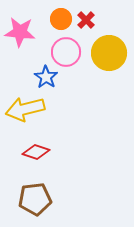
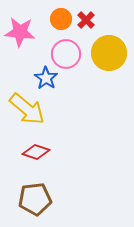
pink circle: moved 2 px down
blue star: moved 1 px down
yellow arrow: moved 2 px right; rotated 126 degrees counterclockwise
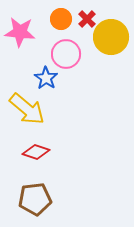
red cross: moved 1 px right, 1 px up
yellow circle: moved 2 px right, 16 px up
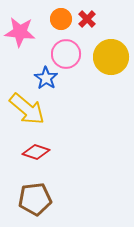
yellow circle: moved 20 px down
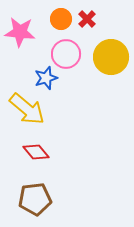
blue star: rotated 20 degrees clockwise
red diamond: rotated 32 degrees clockwise
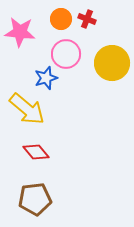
red cross: rotated 24 degrees counterclockwise
yellow circle: moved 1 px right, 6 px down
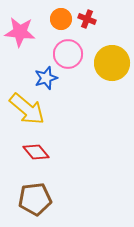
pink circle: moved 2 px right
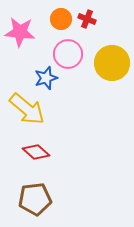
red diamond: rotated 8 degrees counterclockwise
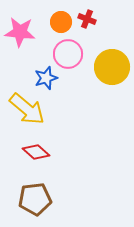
orange circle: moved 3 px down
yellow circle: moved 4 px down
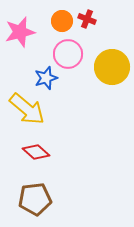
orange circle: moved 1 px right, 1 px up
pink star: rotated 20 degrees counterclockwise
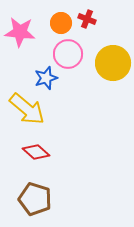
orange circle: moved 1 px left, 2 px down
pink star: rotated 20 degrees clockwise
yellow circle: moved 1 px right, 4 px up
brown pentagon: rotated 24 degrees clockwise
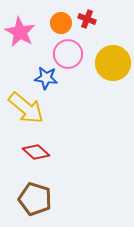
pink star: rotated 24 degrees clockwise
blue star: rotated 25 degrees clockwise
yellow arrow: moved 1 px left, 1 px up
